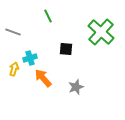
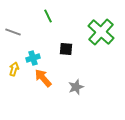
cyan cross: moved 3 px right
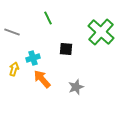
green line: moved 2 px down
gray line: moved 1 px left
orange arrow: moved 1 px left, 1 px down
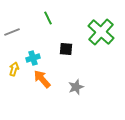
gray line: rotated 42 degrees counterclockwise
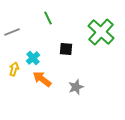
cyan cross: rotated 24 degrees counterclockwise
orange arrow: rotated 12 degrees counterclockwise
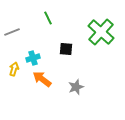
cyan cross: rotated 24 degrees clockwise
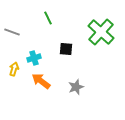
gray line: rotated 42 degrees clockwise
cyan cross: moved 1 px right
orange arrow: moved 1 px left, 2 px down
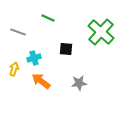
green line: rotated 40 degrees counterclockwise
gray line: moved 6 px right
gray star: moved 3 px right, 4 px up; rotated 14 degrees clockwise
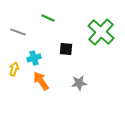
orange arrow: rotated 18 degrees clockwise
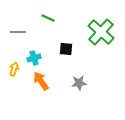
gray line: rotated 21 degrees counterclockwise
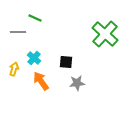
green line: moved 13 px left
green cross: moved 4 px right, 2 px down
black square: moved 13 px down
cyan cross: rotated 32 degrees counterclockwise
gray star: moved 2 px left
